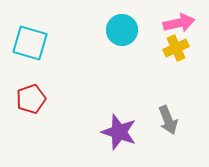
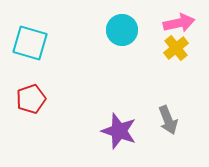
yellow cross: rotated 15 degrees counterclockwise
purple star: moved 1 px up
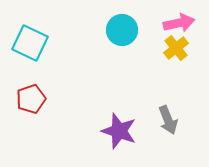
cyan square: rotated 9 degrees clockwise
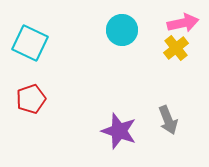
pink arrow: moved 4 px right
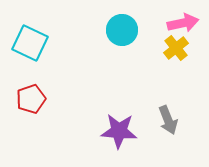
purple star: rotated 15 degrees counterclockwise
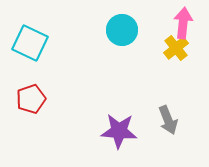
pink arrow: rotated 72 degrees counterclockwise
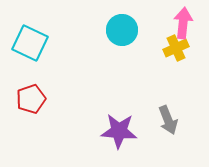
yellow cross: rotated 15 degrees clockwise
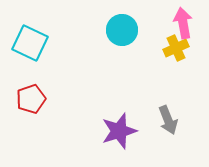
pink arrow: rotated 16 degrees counterclockwise
purple star: rotated 21 degrees counterclockwise
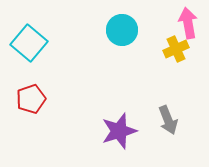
pink arrow: moved 5 px right
cyan square: moved 1 px left; rotated 15 degrees clockwise
yellow cross: moved 1 px down
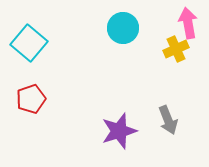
cyan circle: moved 1 px right, 2 px up
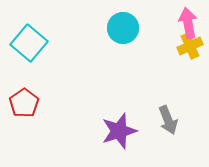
yellow cross: moved 14 px right, 3 px up
red pentagon: moved 7 px left, 4 px down; rotated 16 degrees counterclockwise
